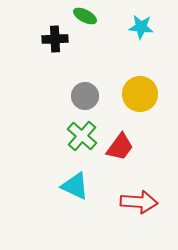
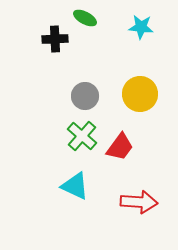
green ellipse: moved 2 px down
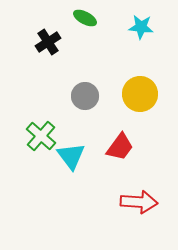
black cross: moved 7 px left, 3 px down; rotated 30 degrees counterclockwise
green cross: moved 41 px left
cyan triangle: moved 4 px left, 30 px up; rotated 28 degrees clockwise
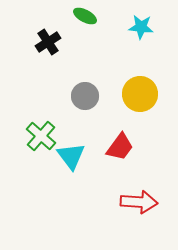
green ellipse: moved 2 px up
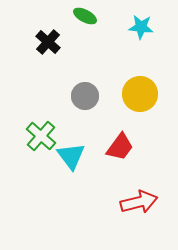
black cross: rotated 15 degrees counterclockwise
red arrow: rotated 18 degrees counterclockwise
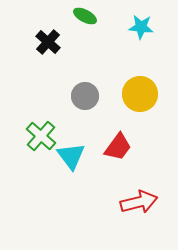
red trapezoid: moved 2 px left
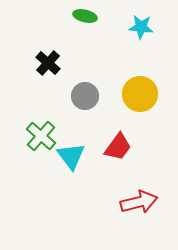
green ellipse: rotated 15 degrees counterclockwise
black cross: moved 21 px down
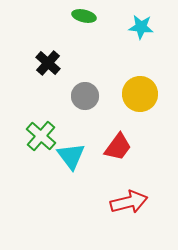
green ellipse: moved 1 px left
red arrow: moved 10 px left
